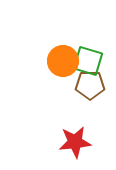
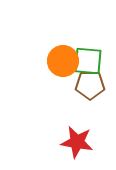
green square: rotated 12 degrees counterclockwise
red star: moved 2 px right; rotated 16 degrees clockwise
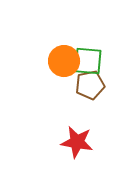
orange circle: moved 1 px right
brown pentagon: rotated 12 degrees counterclockwise
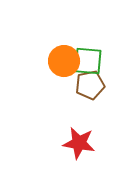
red star: moved 2 px right, 1 px down
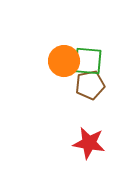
red star: moved 10 px right
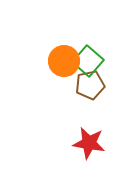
green square: rotated 36 degrees clockwise
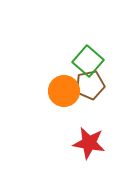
orange circle: moved 30 px down
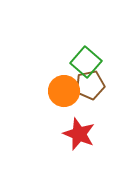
green square: moved 2 px left, 1 px down
red star: moved 10 px left, 9 px up; rotated 12 degrees clockwise
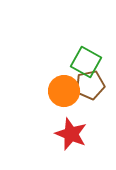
green square: rotated 12 degrees counterclockwise
red star: moved 8 px left
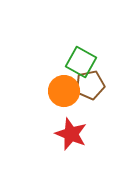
green square: moved 5 px left
